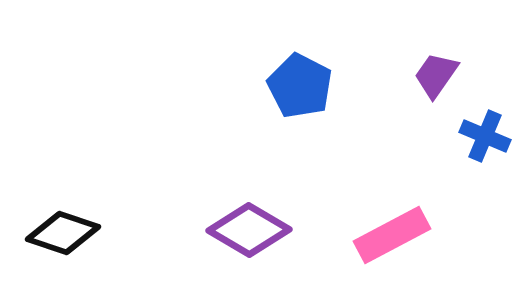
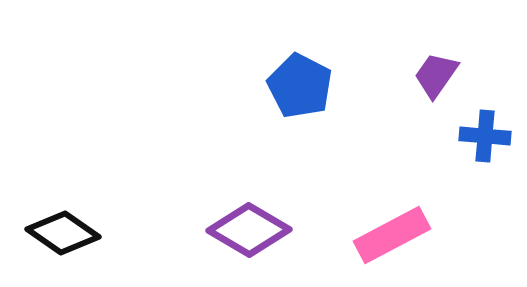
blue cross: rotated 18 degrees counterclockwise
black diamond: rotated 16 degrees clockwise
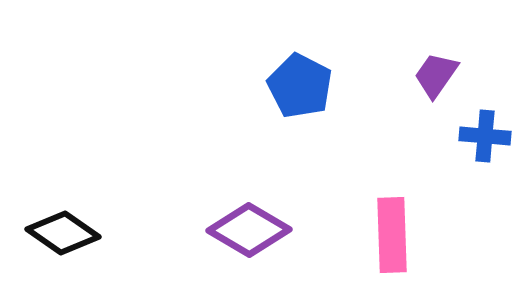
pink rectangle: rotated 64 degrees counterclockwise
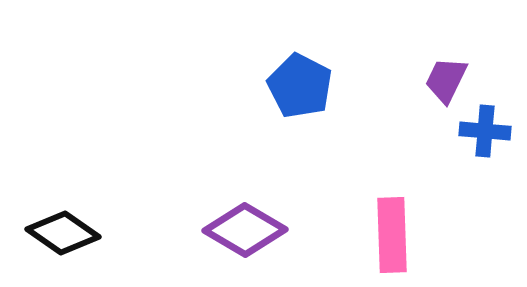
purple trapezoid: moved 10 px right, 5 px down; rotated 9 degrees counterclockwise
blue cross: moved 5 px up
purple diamond: moved 4 px left
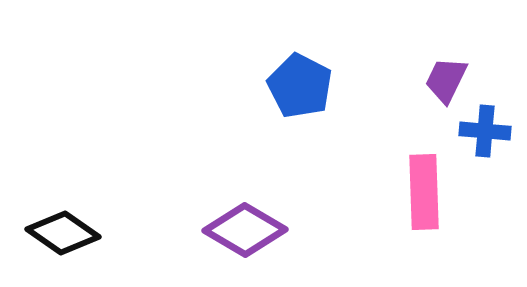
pink rectangle: moved 32 px right, 43 px up
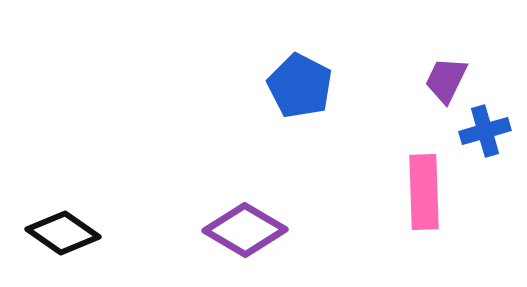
blue cross: rotated 21 degrees counterclockwise
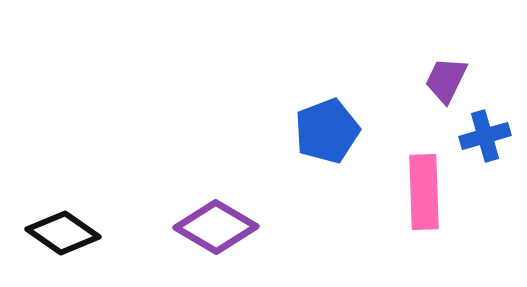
blue pentagon: moved 27 px right, 45 px down; rotated 24 degrees clockwise
blue cross: moved 5 px down
purple diamond: moved 29 px left, 3 px up
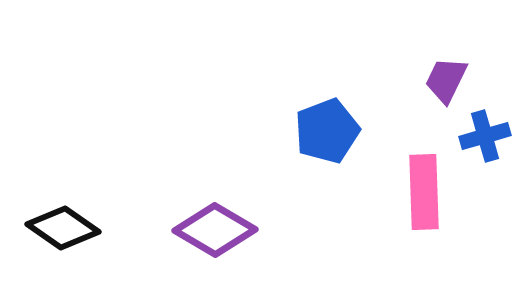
purple diamond: moved 1 px left, 3 px down
black diamond: moved 5 px up
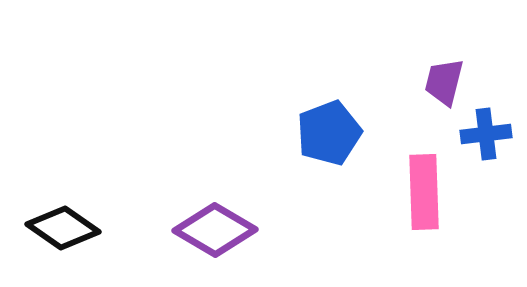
purple trapezoid: moved 2 px left, 2 px down; rotated 12 degrees counterclockwise
blue pentagon: moved 2 px right, 2 px down
blue cross: moved 1 px right, 2 px up; rotated 9 degrees clockwise
